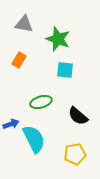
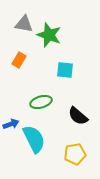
green star: moved 9 px left, 4 px up
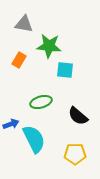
green star: moved 11 px down; rotated 15 degrees counterclockwise
yellow pentagon: rotated 10 degrees clockwise
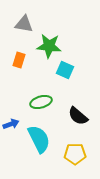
orange rectangle: rotated 14 degrees counterclockwise
cyan square: rotated 18 degrees clockwise
cyan semicircle: moved 5 px right
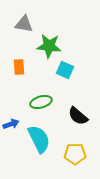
orange rectangle: moved 7 px down; rotated 21 degrees counterclockwise
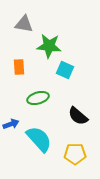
green ellipse: moved 3 px left, 4 px up
cyan semicircle: rotated 16 degrees counterclockwise
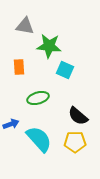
gray triangle: moved 1 px right, 2 px down
yellow pentagon: moved 12 px up
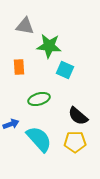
green ellipse: moved 1 px right, 1 px down
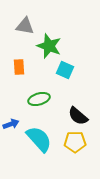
green star: rotated 15 degrees clockwise
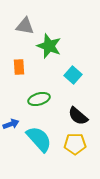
cyan square: moved 8 px right, 5 px down; rotated 18 degrees clockwise
yellow pentagon: moved 2 px down
